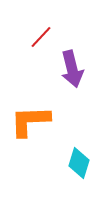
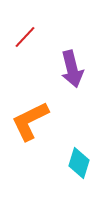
red line: moved 16 px left
orange L-shape: rotated 24 degrees counterclockwise
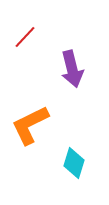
orange L-shape: moved 4 px down
cyan diamond: moved 5 px left
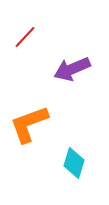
purple arrow: rotated 81 degrees clockwise
orange L-shape: moved 1 px left, 1 px up; rotated 6 degrees clockwise
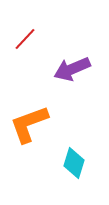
red line: moved 2 px down
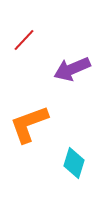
red line: moved 1 px left, 1 px down
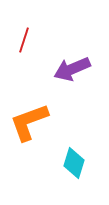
red line: rotated 25 degrees counterclockwise
orange L-shape: moved 2 px up
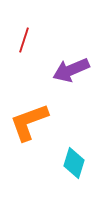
purple arrow: moved 1 px left, 1 px down
